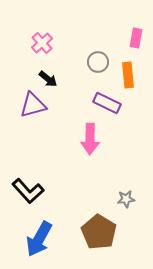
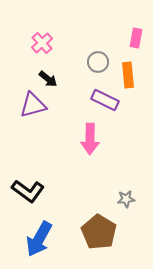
purple rectangle: moved 2 px left, 3 px up
black L-shape: rotated 12 degrees counterclockwise
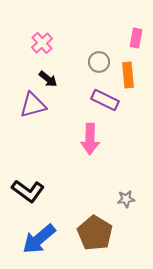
gray circle: moved 1 px right
brown pentagon: moved 4 px left, 1 px down
blue arrow: rotated 21 degrees clockwise
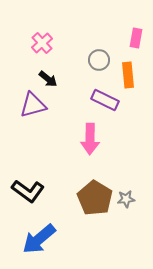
gray circle: moved 2 px up
brown pentagon: moved 35 px up
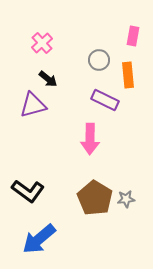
pink rectangle: moved 3 px left, 2 px up
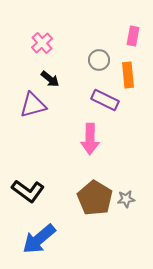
black arrow: moved 2 px right
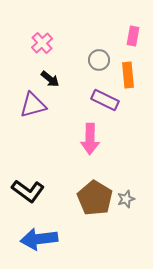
gray star: rotated 12 degrees counterclockwise
blue arrow: rotated 33 degrees clockwise
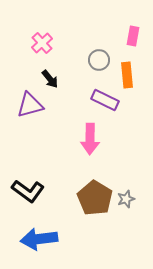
orange rectangle: moved 1 px left
black arrow: rotated 12 degrees clockwise
purple triangle: moved 3 px left
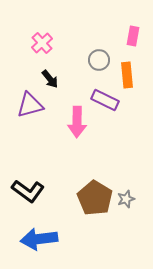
pink arrow: moved 13 px left, 17 px up
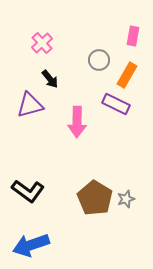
orange rectangle: rotated 35 degrees clockwise
purple rectangle: moved 11 px right, 4 px down
blue arrow: moved 8 px left, 6 px down; rotated 12 degrees counterclockwise
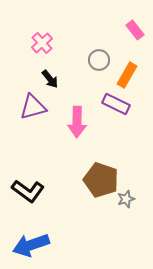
pink rectangle: moved 2 px right, 6 px up; rotated 48 degrees counterclockwise
purple triangle: moved 3 px right, 2 px down
brown pentagon: moved 6 px right, 18 px up; rotated 12 degrees counterclockwise
